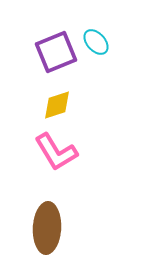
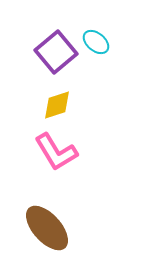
cyan ellipse: rotated 8 degrees counterclockwise
purple square: rotated 18 degrees counterclockwise
brown ellipse: rotated 45 degrees counterclockwise
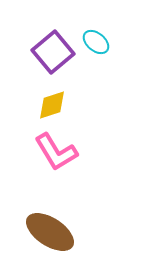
purple square: moved 3 px left
yellow diamond: moved 5 px left
brown ellipse: moved 3 px right, 4 px down; rotated 15 degrees counterclockwise
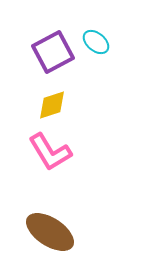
purple square: rotated 12 degrees clockwise
pink L-shape: moved 6 px left
